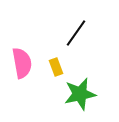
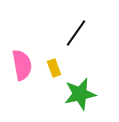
pink semicircle: moved 2 px down
yellow rectangle: moved 2 px left, 1 px down
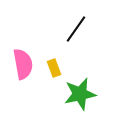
black line: moved 4 px up
pink semicircle: moved 1 px right, 1 px up
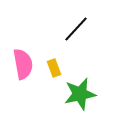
black line: rotated 8 degrees clockwise
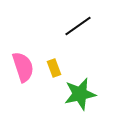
black line: moved 2 px right, 3 px up; rotated 12 degrees clockwise
pink semicircle: moved 3 px down; rotated 8 degrees counterclockwise
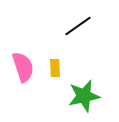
yellow rectangle: moved 1 px right; rotated 18 degrees clockwise
green star: moved 4 px right, 2 px down
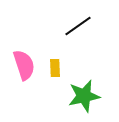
pink semicircle: moved 1 px right, 2 px up
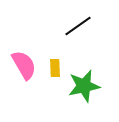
pink semicircle: rotated 12 degrees counterclockwise
green star: moved 10 px up
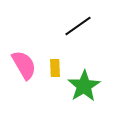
green star: rotated 20 degrees counterclockwise
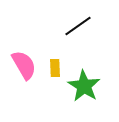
green star: rotated 8 degrees counterclockwise
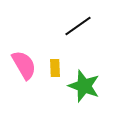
green star: rotated 12 degrees counterclockwise
